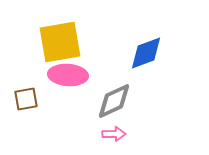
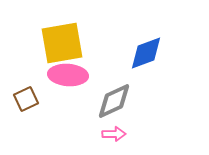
yellow square: moved 2 px right, 1 px down
brown square: rotated 15 degrees counterclockwise
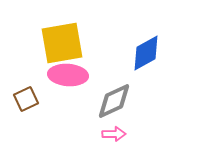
blue diamond: rotated 9 degrees counterclockwise
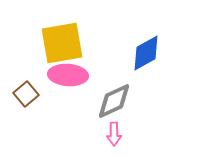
brown square: moved 5 px up; rotated 15 degrees counterclockwise
pink arrow: rotated 90 degrees clockwise
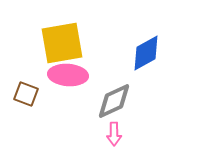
brown square: rotated 30 degrees counterclockwise
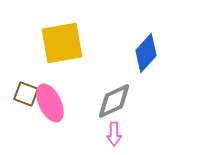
blue diamond: rotated 18 degrees counterclockwise
pink ellipse: moved 18 px left, 28 px down; rotated 60 degrees clockwise
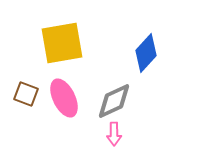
pink ellipse: moved 14 px right, 5 px up
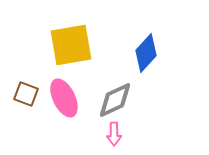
yellow square: moved 9 px right, 2 px down
gray diamond: moved 1 px right, 1 px up
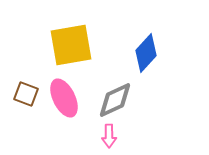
pink arrow: moved 5 px left, 2 px down
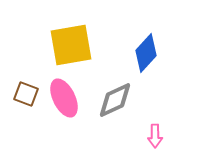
pink arrow: moved 46 px right
